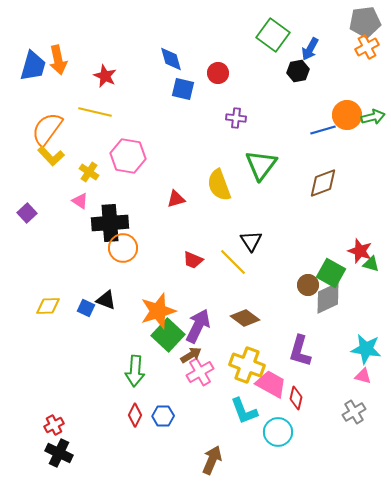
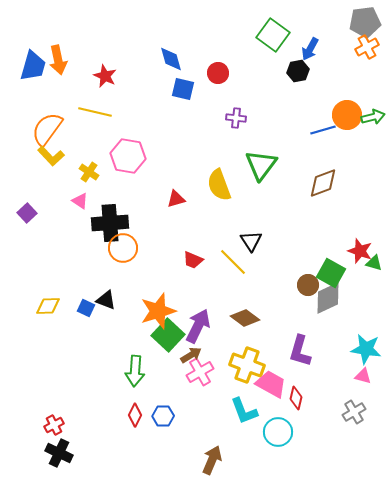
green triangle at (371, 264): moved 3 px right, 1 px up
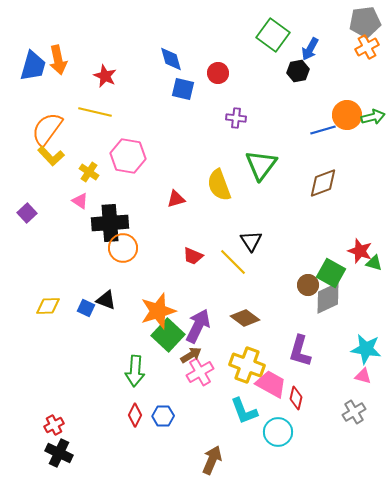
red trapezoid at (193, 260): moved 4 px up
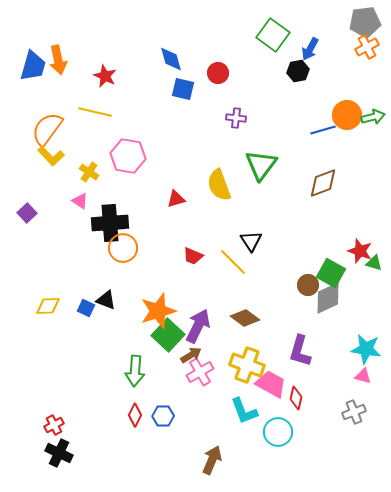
gray cross at (354, 412): rotated 10 degrees clockwise
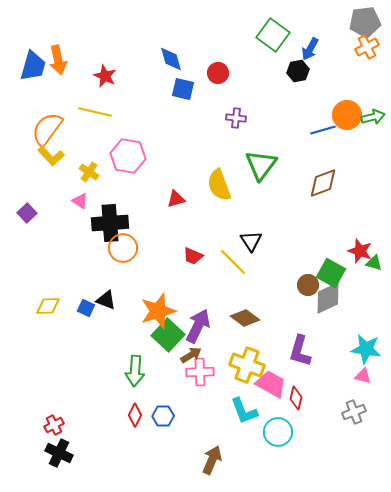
pink cross at (200, 372): rotated 28 degrees clockwise
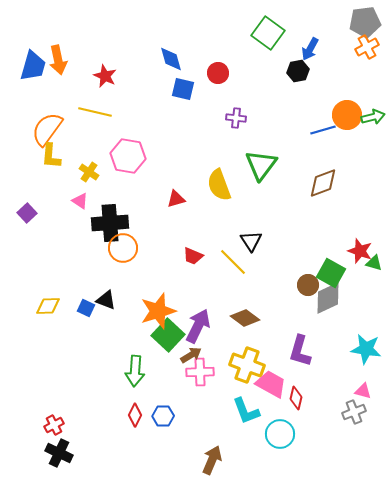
green square at (273, 35): moved 5 px left, 2 px up
yellow L-shape at (51, 156): rotated 48 degrees clockwise
pink triangle at (363, 376): moved 15 px down
cyan L-shape at (244, 411): moved 2 px right
cyan circle at (278, 432): moved 2 px right, 2 px down
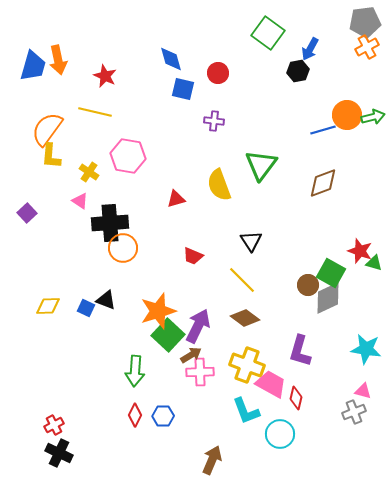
purple cross at (236, 118): moved 22 px left, 3 px down
yellow line at (233, 262): moved 9 px right, 18 px down
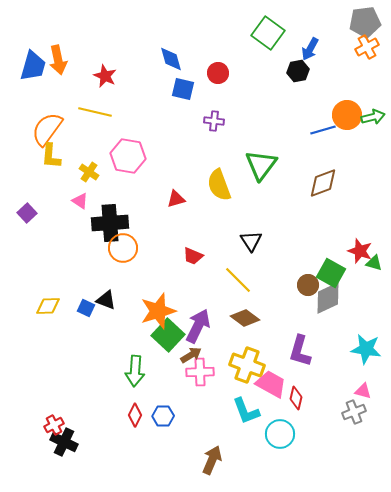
yellow line at (242, 280): moved 4 px left
black cross at (59, 453): moved 5 px right, 11 px up
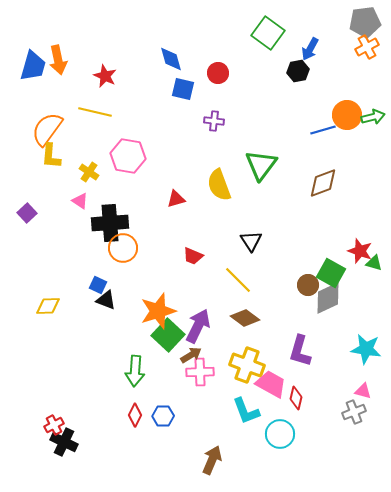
blue square at (86, 308): moved 12 px right, 23 px up
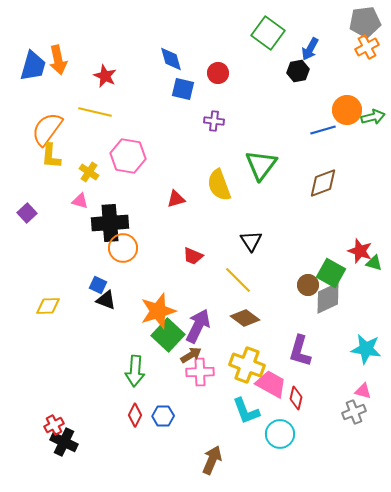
orange circle at (347, 115): moved 5 px up
pink triangle at (80, 201): rotated 18 degrees counterclockwise
